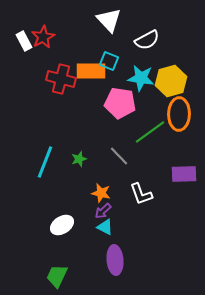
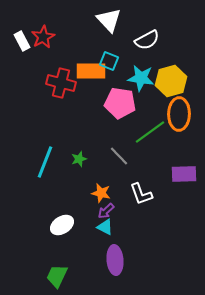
white rectangle: moved 2 px left
red cross: moved 4 px down
purple arrow: moved 3 px right
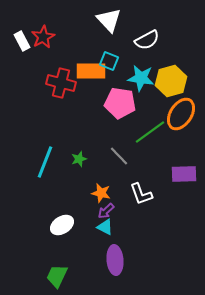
orange ellipse: moved 2 px right; rotated 32 degrees clockwise
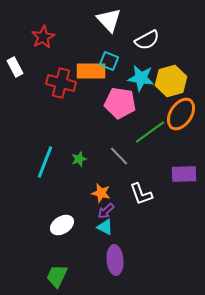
white rectangle: moved 7 px left, 26 px down
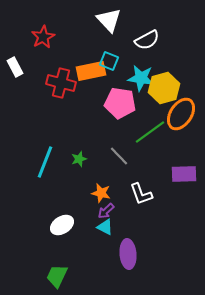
orange rectangle: rotated 12 degrees counterclockwise
yellow hexagon: moved 7 px left, 7 px down
purple ellipse: moved 13 px right, 6 px up
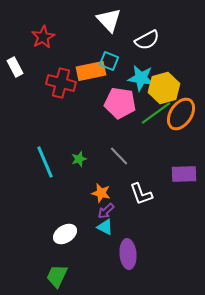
green line: moved 6 px right, 19 px up
cyan line: rotated 44 degrees counterclockwise
white ellipse: moved 3 px right, 9 px down
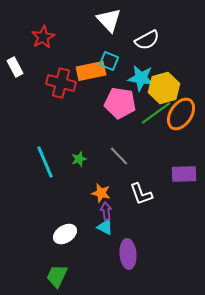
purple arrow: rotated 126 degrees clockwise
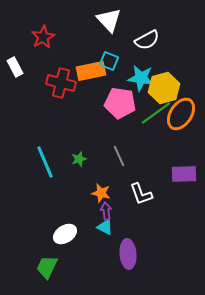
gray line: rotated 20 degrees clockwise
green trapezoid: moved 10 px left, 9 px up
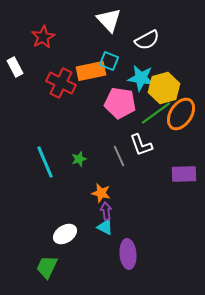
red cross: rotated 12 degrees clockwise
white L-shape: moved 49 px up
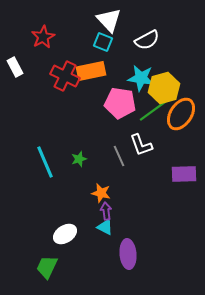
cyan square: moved 6 px left, 19 px up
red cross: moved 4 px right, 7 px up
green line: moved 2 px left, 3 px up
